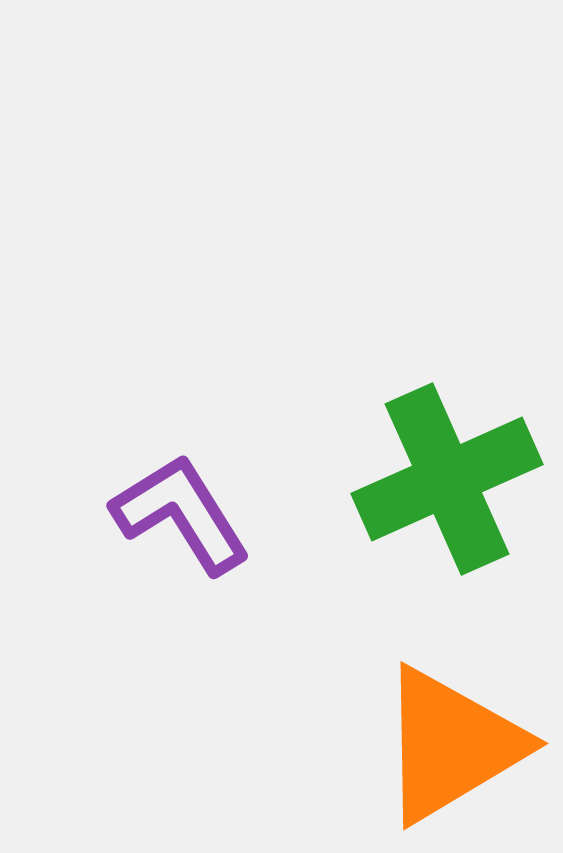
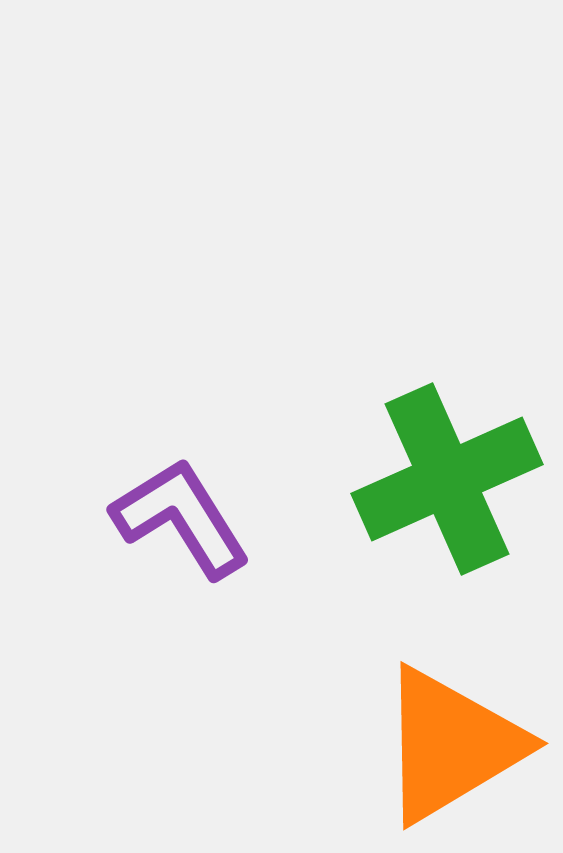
purple L-shape: moved 4 px down
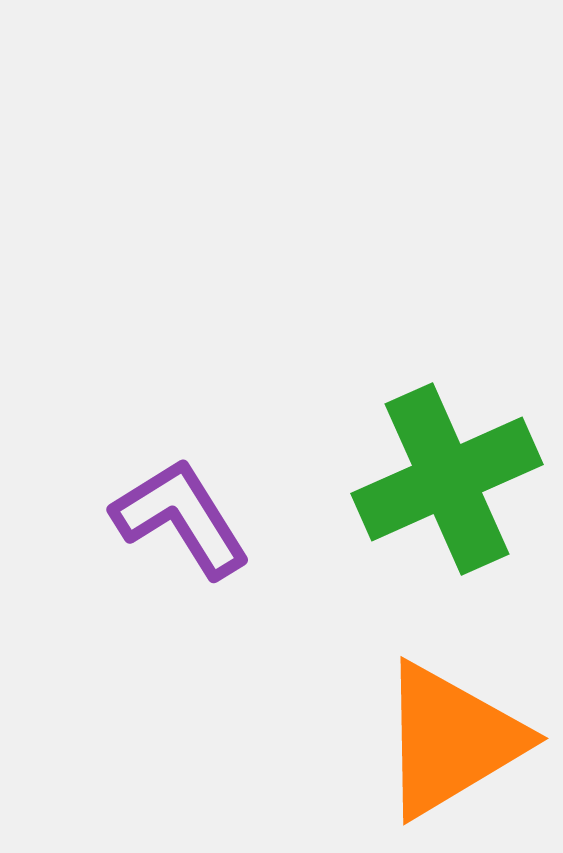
orange triangle: moved 5 px up
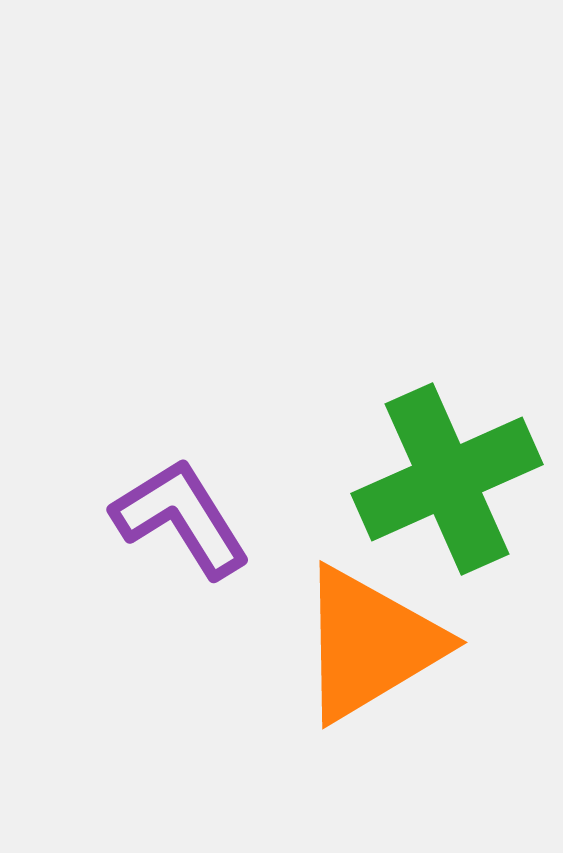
orange triangle: moved 81 px left, 96 px up
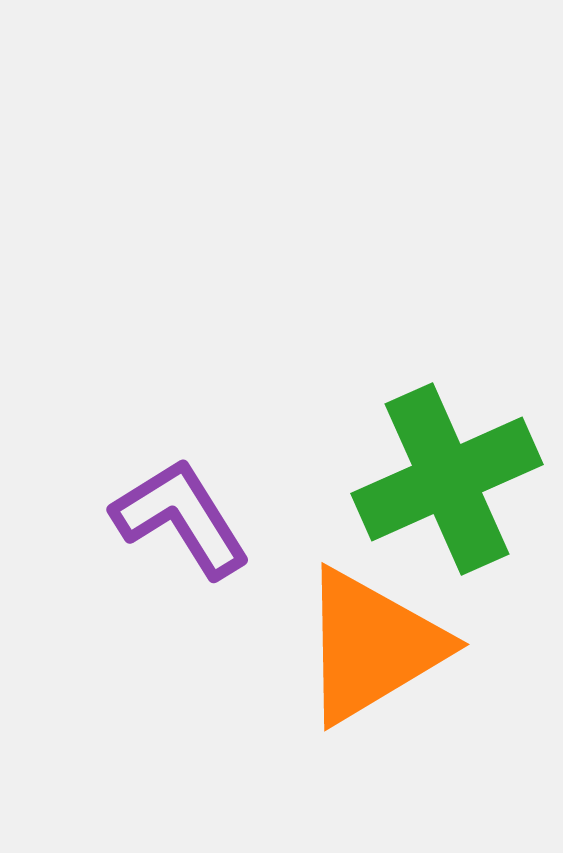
orange triangle: moved 2 px right, 2 px down
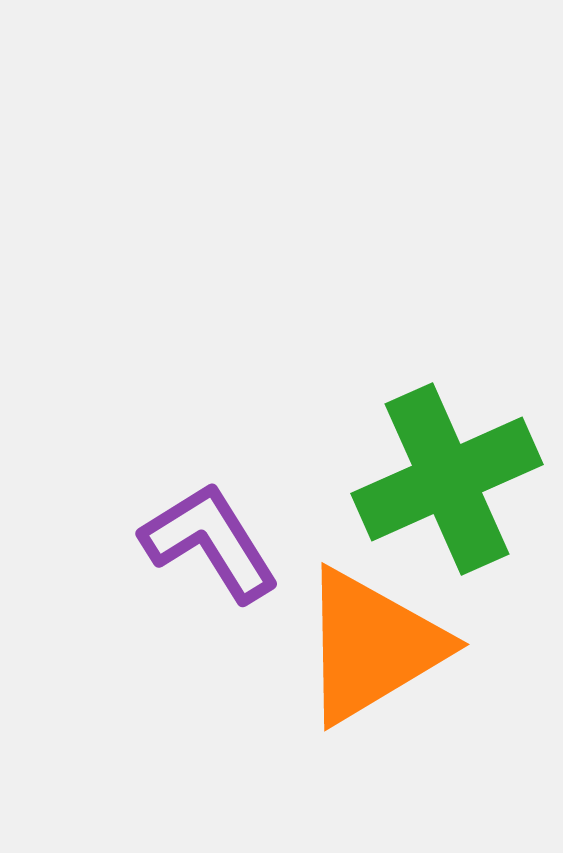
purple L-shape: moved 29 px right, 24 px down
